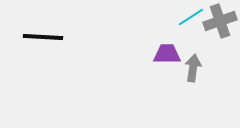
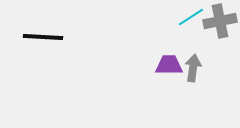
gray cross: rotated 8 degrees clockwise
purple trapezoid: moved 2 px right, 11 px down
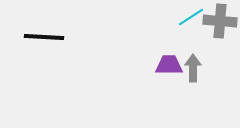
gray cross: rotated 16 degrees clockwise
black line: moved 1 px right
gray arrow: rotated 8 degrees counterclockwise
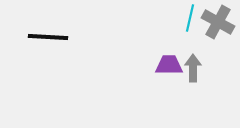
cyan line: moved 1 px left, 1 px down; rotated 44 degrees counterclockwise
gray cross: moved 2 px left, 1 px down; rotated 24 degrees clockwise
black line: moved 4 px right
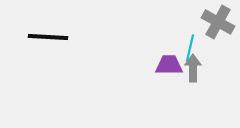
cyan line: moved 30 px down
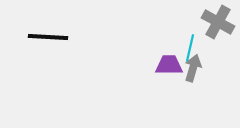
gray arrow: rotated 16 degrees clockwise
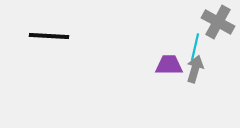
black line: moved 1 px right, 1 px up
cyan line: moved 5 px right, 1 px up
gray arrow: moved 2 px right, 1 px down
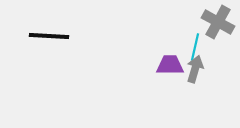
purple trapezoid: moved 1 px right
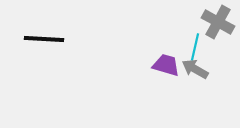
black line: moved 5 px left, 3 px down
purple trapezoid: moved 4 px left; rotated 16 degrees clockwise
gray arrow: rotated 76 degrees counterclockwise
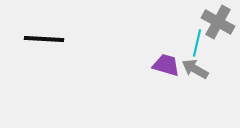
cyan line: moved 2 px right, 4 px up
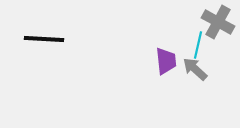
cyan line: moved 1 px right, 2 px down
purple trapezoid: moved 4 px up; rotated 68 degrees clockwise
gray arrow: rotated 12 degrees clockwise
